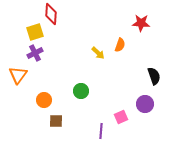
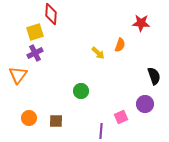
orange circle: moved 15 px left, 18 px down
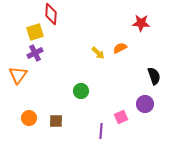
orange semicircle: moved 3 px down; rotated 136 degrees counterclockwise
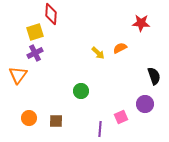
purple line: moved 1 px left, 2 px up
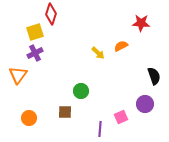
red diamond: rotated 15 degrees clockwise
orange semicircle: moved 1 px right, 2 px up
brown square: moved 9 px right, 9 px up
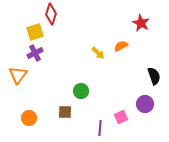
red star: rotated 24 degrees clockwise
purple line: moved 1 px up
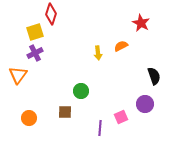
yellow arrow: rotated 40 degrees clockwise
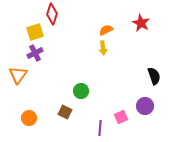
red diamond: moved 1 px right
orange semicircle: moved 15 px left, 16 px up
yellow arrow: moved 5 px right, 5 px up
purple circle: moved 2 px down
brown square: rotated 24 degrees clockwise
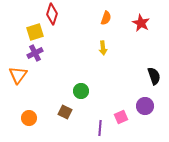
orange semicircle: moved 12 px up; rotated 136 degrees clockwise
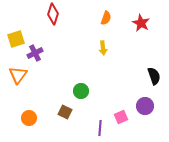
red diamond: moved 1 px right
yellow square: moved 19 px left, 7 px down
